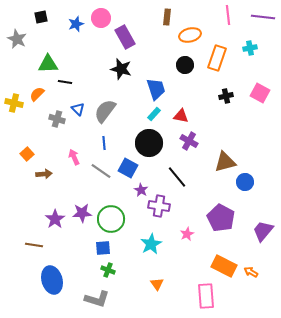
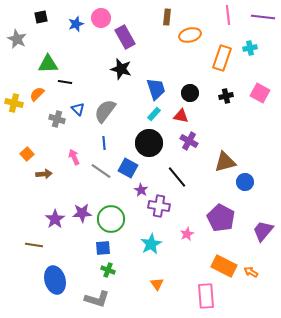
orange rectangle at (217, 58): moved 5 px right
black circle at (185, 65): moved 5 px right, 28 px down
blue ellipse at (52, 280): moved 3 px right
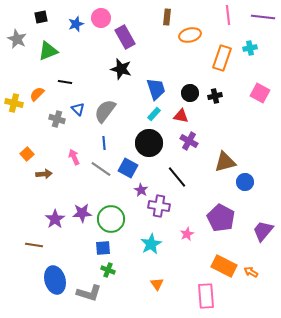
green triangle at (48, 64): moved 13 px up; rotated 20 degrees counterclockwise
black cross at (226, 96): moved 11 px left
gray line at (101, 171): moved 2 px up
gray L-shape at (97, 299): moved 8 px left, 6 px up
